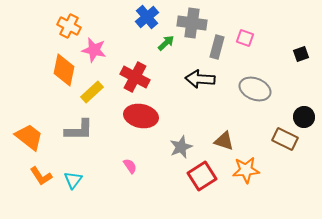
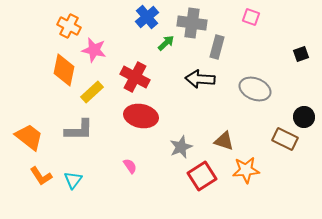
pink square: moved 6 px right, 21 px up
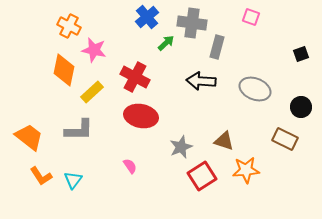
black arrow: moved 1 px right, 2 px down
black circle: moved 3 px left, 10 px up
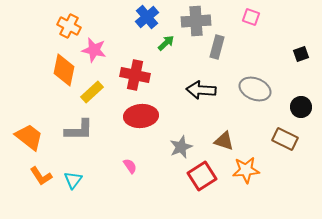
gray cross: moved 4 px right, 2 px up; rotated 12 degrees counterclockwise
red cross: moved 2 px up; rotated 16 degrees counterclockwise
black arrow: moved 9 px down
red ellipse: rotated 16 degrees counterclockwise
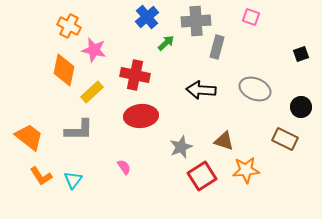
pink semicircle: moved 6 px left, 1 px down
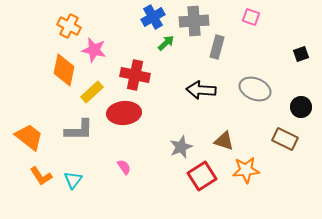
blue cross: moved 6 px right; rotated 10 degrees clockwise
gray cross: moved 2 px left
red ellipse: moved 17 px left, 3 px up
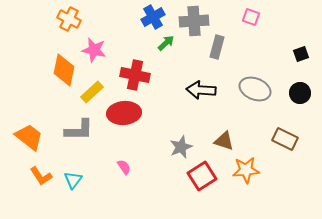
orange cross: moved 7 px up
black circle: moved 1 px left, 14 px up
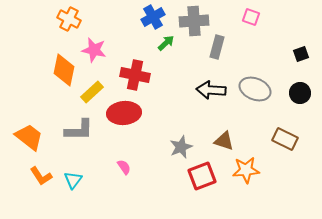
black arrow: moved 10 px right
red square: rotated 12 degrees clockwise
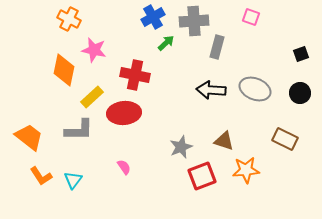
yellow rectangle: moved 5 px down
